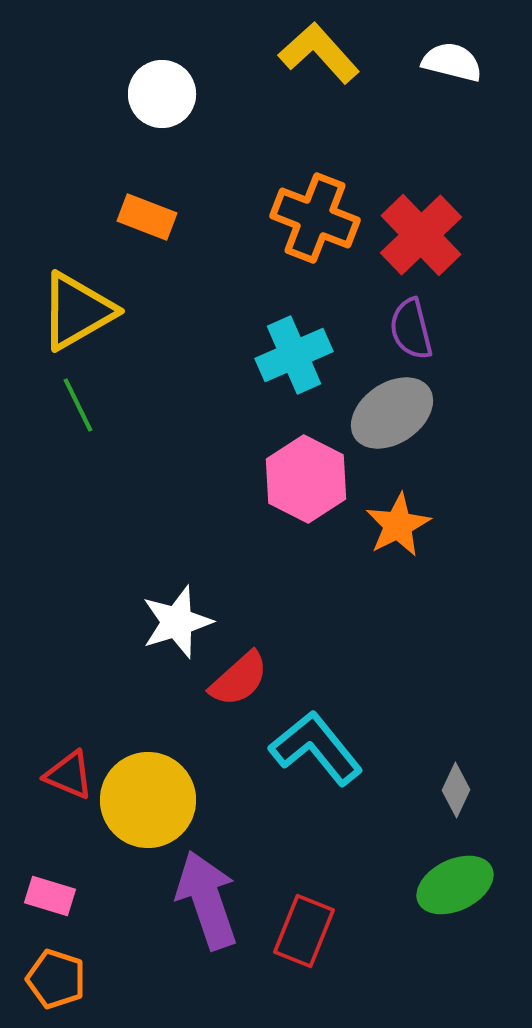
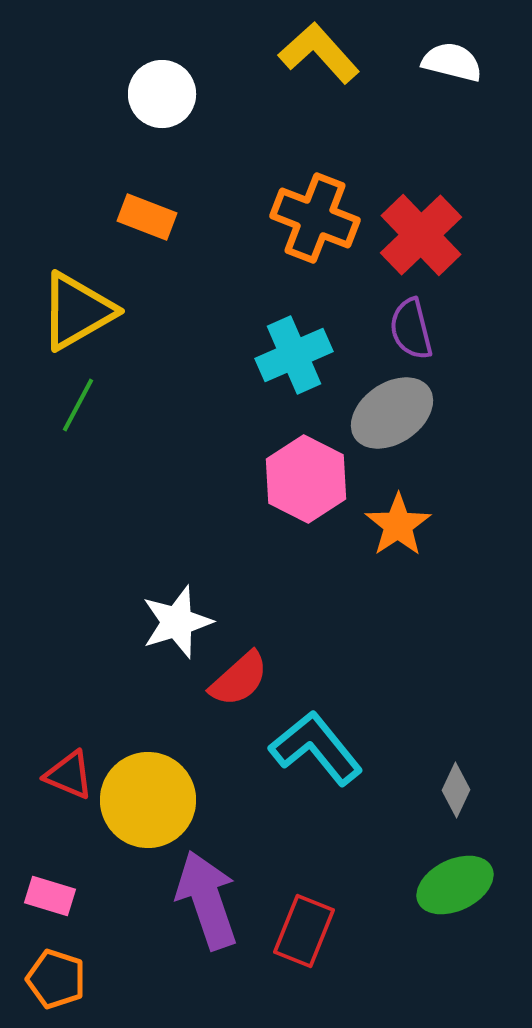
green line: rotated 54 degrees clockwise
orange star: rotated 6 degrees counterclockwise
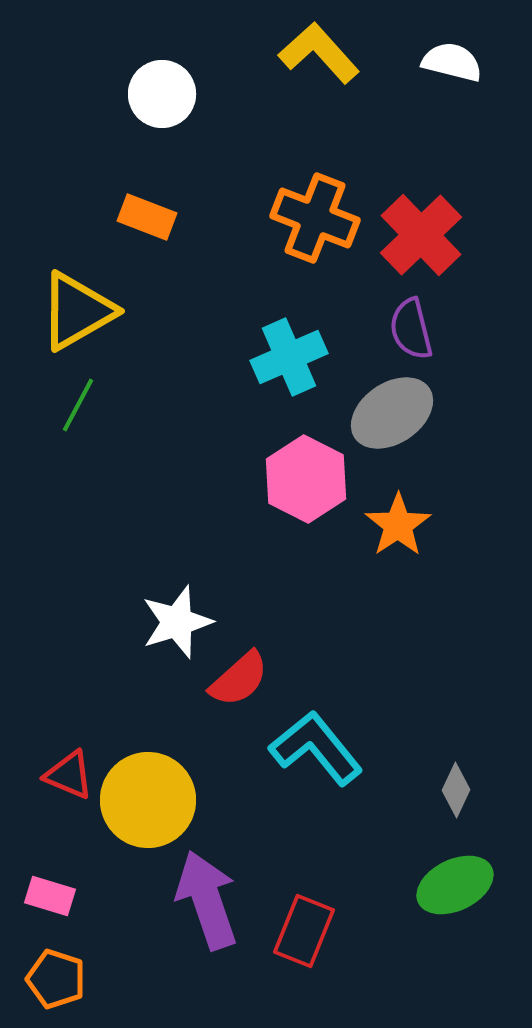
cyan cross: moved 5 px left, 2 px down
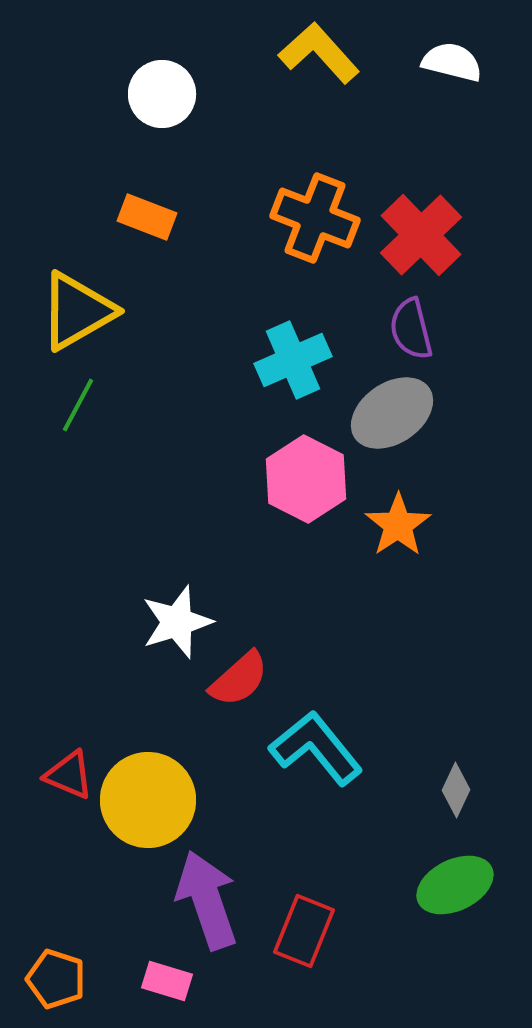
cyan cross: moved 4 px right, 3 px down
pink rectangle: moved 117 px right, 85 px down
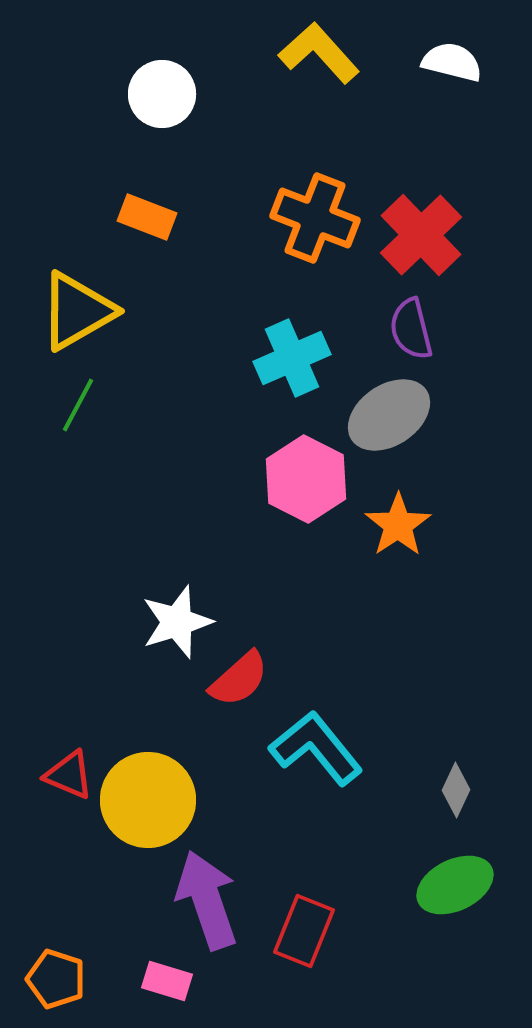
cyan cross: moved 1 px left, 2 px up
gray ellipse: moved 3 px left, 2 px down
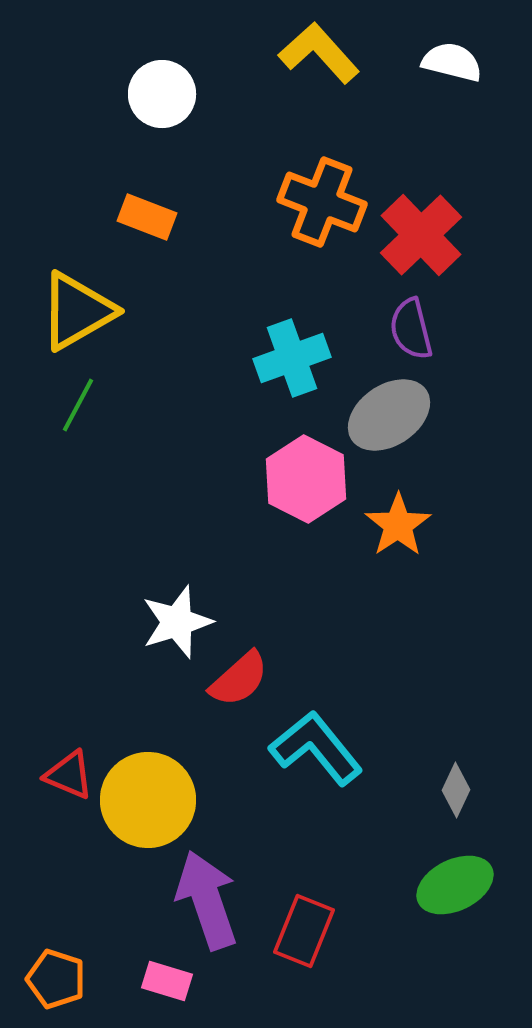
orange cross: moved 7 px right, 16 px up
cyan cross: rotated 4 degrees clockwise
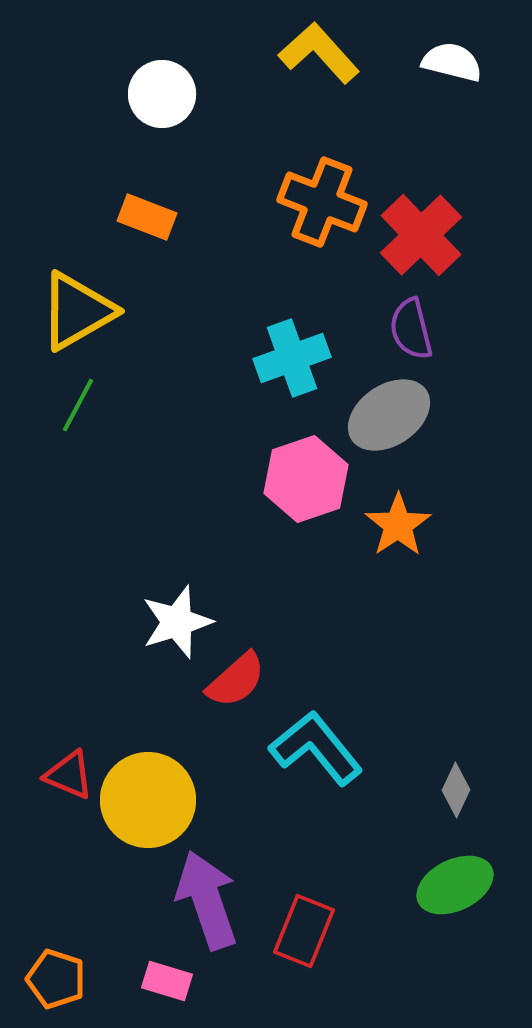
pink hexagon: rotated 14 degrees clockwise
red semicircle: moved 3 px left, 1 px down
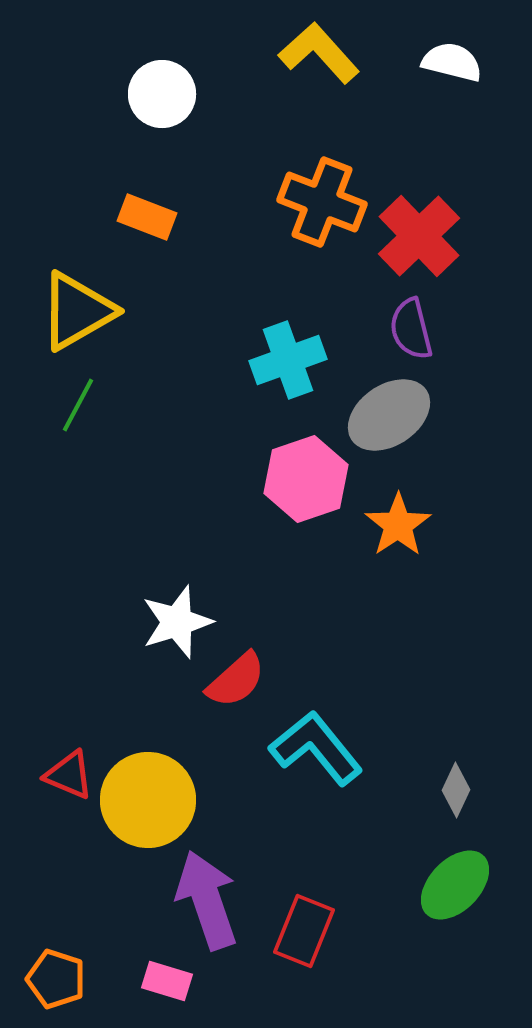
red cross: moved 2 px left, 1 px down
cyan cross: moved 4 px left, 2 px down
green ellipse: rotated 20 degrees counterclockwise
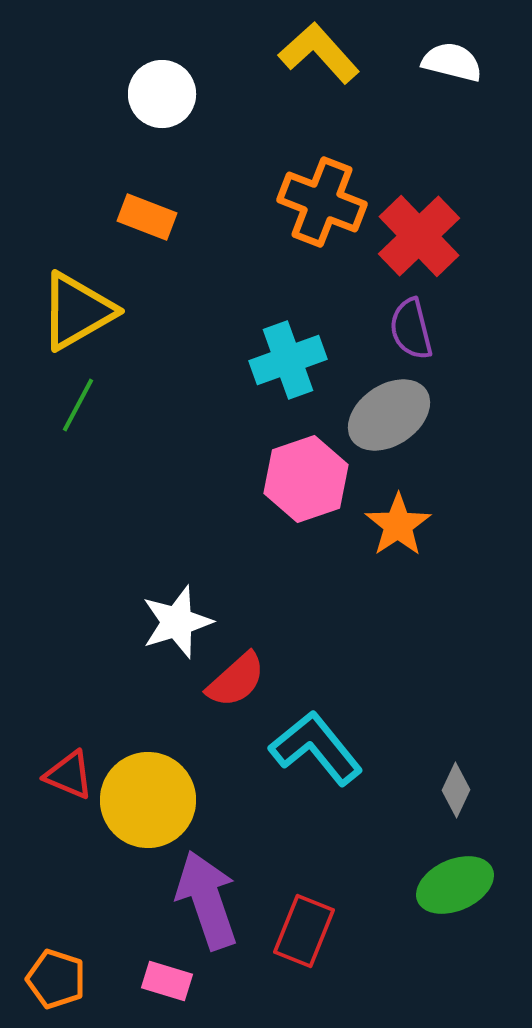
green ellipse: rotated 22 degrees clockwise
